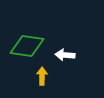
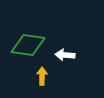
green diamond: moved 1 px right, 1 px up
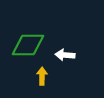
green diamond: rotated 8 degrees counterclockwise
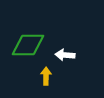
yellow arrow: moved 4 px right
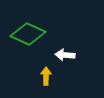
green diamond: moved 11 px up; rotated 24 degrees clockwise
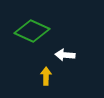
green diamond: moved 4 px right, 3 px up
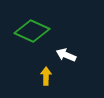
white arrow: moved 1 px right; rotated 18 degrees clockwise
